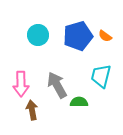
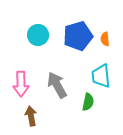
orange semicircle: moved 3 px down; rotated 48 degrees clockwise
cyan trapezoid: rotated 20 degrees counterclockwise
green semicircle: moved 9 px right; rotated 102 degrees clockwise
brown arrow: moved 1 px left, 6 px down
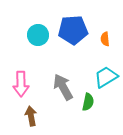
blue pentagon: moved 5 px left, 6 px up; rotated 12 degrees clockwise
cyan trapezoid: moved 5 px right, 1 px down; rotated 65 degrees clockwise
gray arrow: moved 6 px right, 2 px down
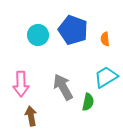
blue pentagon: rotated 24 degrees clockwise
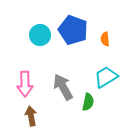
cyan circle: moved 2 px right
pink arrow: moved 4 px right
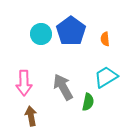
blue pentagon: moved 2 px left, 1 px down; rotated 16 degrees clockwise
cyan circle: moved 1 px right, 1 px up
pink arrow: moved 1 px left, 1 px up
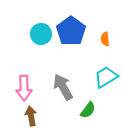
pink arrow: moved 5 px down
green semicircle: moved 8 px down; rotated 24 degrees clockwise
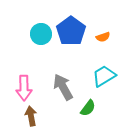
orange semicircle: moved 2 px left, 2 px up; rotated 104 degrees counterclockwise
cyan trapezoid: moved 2 px left, 1 px up
green semicircle: moved 2 px up
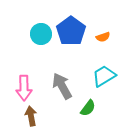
gray arrow: moved 1 px left, 1 px up
